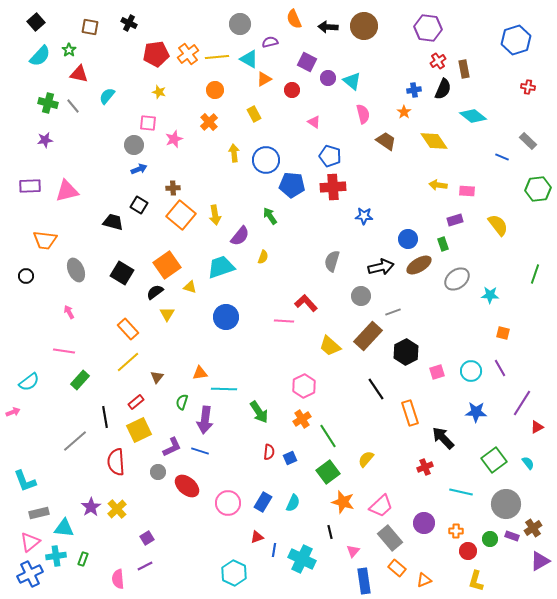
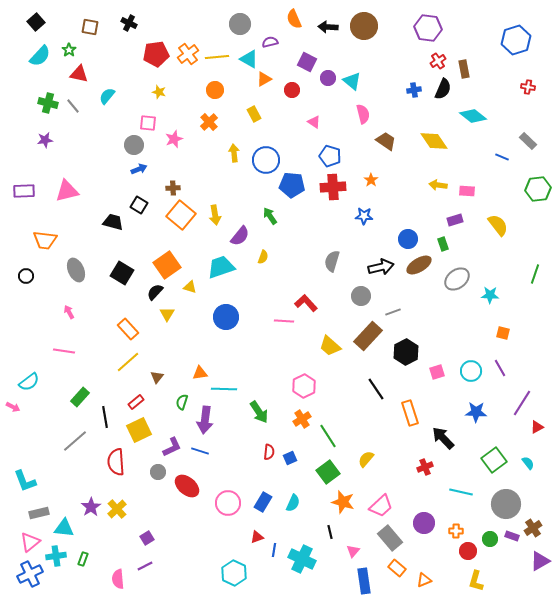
orange star at (404, 112): moved 33 px left, 68 px down
purple rectangle at (30, 186): moved 6 px left, 5 px down
black semicircle at (155, 292): rotated 12 degrees counterclockwise
green rectangle at (80, 380): moved 17 px down
pink arrow at (13, 412): moved 5 px up; rotated 48 degrees clockwise
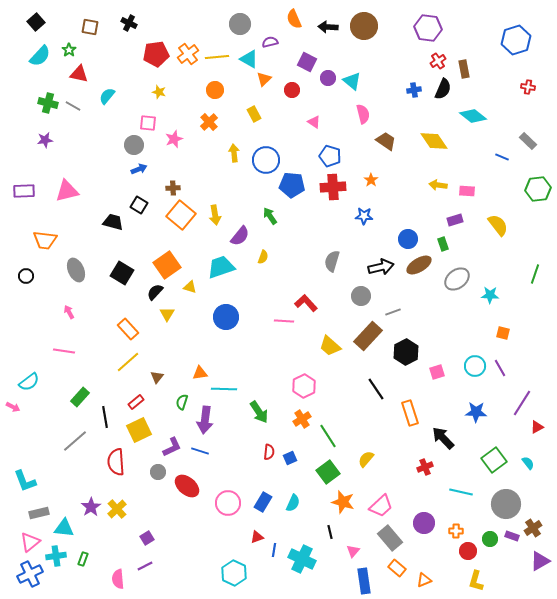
orange triangle at (264, 79): rotated 14 degrees counterclockwise
gray line at (73, 106): rotated 21 degrees counterclockwise
cyan circle at (471, 371): moved 4 px right, 5 px up
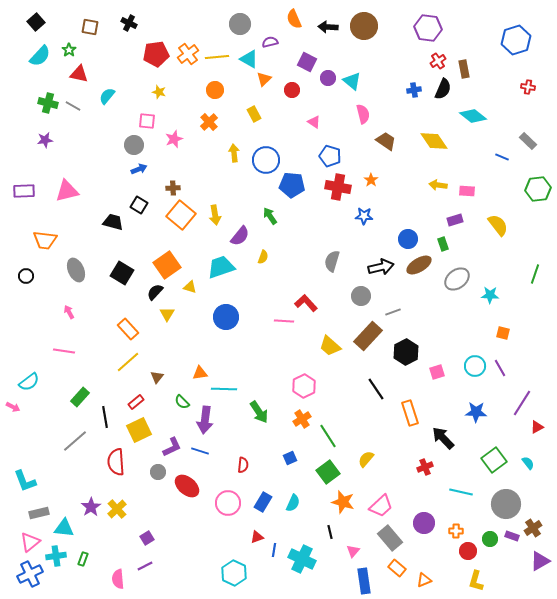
pink square at (148, 123): moved 1 px left, 2 px up
red cross at (333, 187): moved 5 px right; rotated 15 degrees clockwise
green semicircle at (182, 402): rotated 63 degrees counterclockwise
red semicircle at (269, 452): moved 26 px left, 13 px down
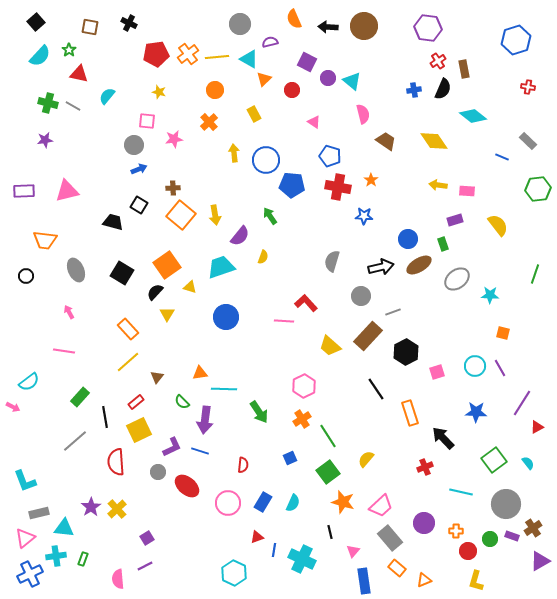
pink star at (174, 139): rotated 12 degrees clockwise
pink triangle at (30, 542): moved 5 px left, 4 px up
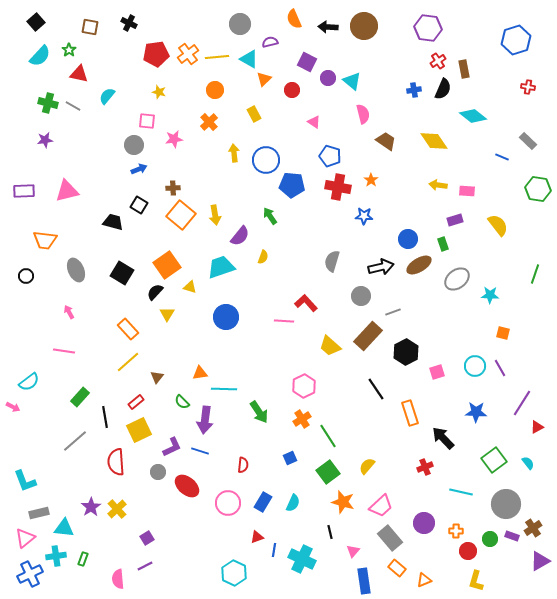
green hexagon at (538, 189): rotated 15 degrees clockwise
yellow semicircle at (366, 459): moved 1 px right, 7 px down
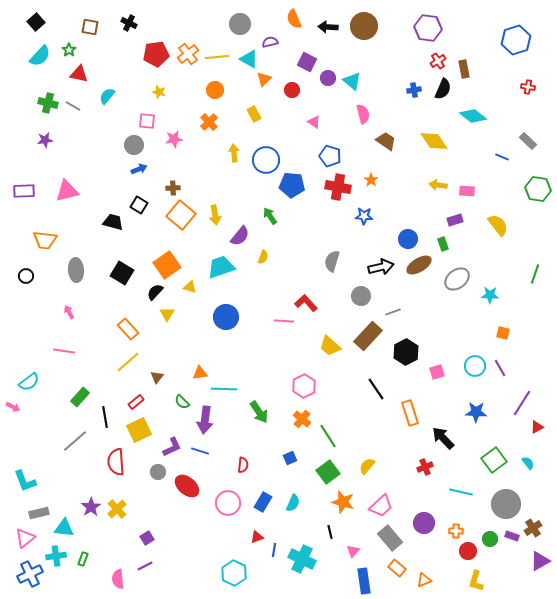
gray ellipse at (76, 270): rotated 20 degrees clockwise
orange cross at (302, 419): rotated 18 degrees counterclockwise
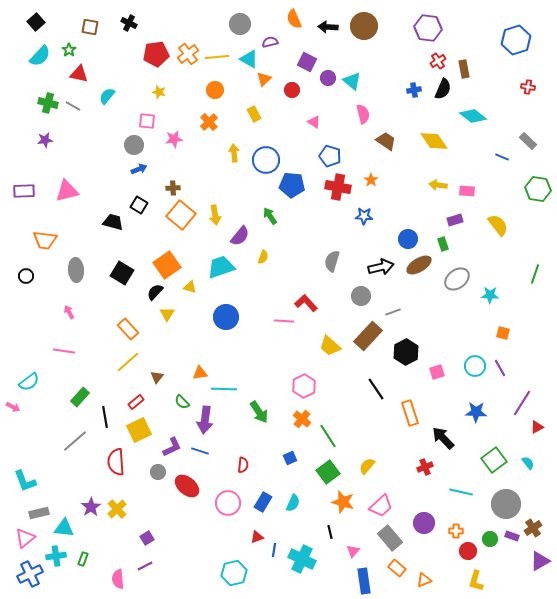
cyan hexagon at (234, 573): rotated 20 degrees clockwise
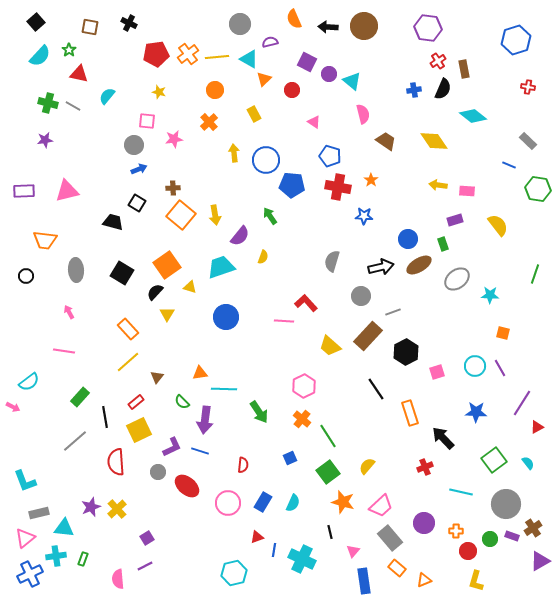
purple circle at (328, 78): moved 1 px right, 4 px up
blue line at (502, 157): moved 7 px right, 8 px down
black square at (139, 205): moved 2 px left, 2 px up
purple star at (91, 507): rotated 12 degrees clockwise
